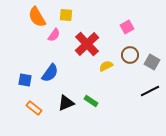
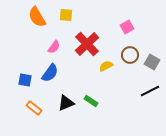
pink semicircle: moved 12 px down
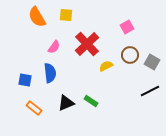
blue semicircle: rotated 42 degrees counterclockwise
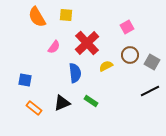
red cross: moved 1 px up
blue semicircle: moved 25 px right
black triangle: moved 4 px left
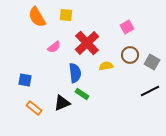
pink semicircle: rotated 16 degrees clockwise
yellow semicircle: rotated 16 degrees clockwise
green rectangle: moved 9 px left, 7 px up
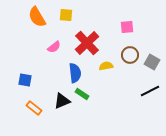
pink square: rotated 24 degrees clockwise
black triangle: moved 2 px up
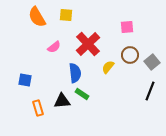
red cross: moved 1 px right, 1 px down
gray square: rotated 21 degrees clockwise
yellow semicircle: moved 2 px right, 1 px down; rotated 40 degrees counterclockwise
black line: rotated 42 degrees counterclockwise
black triangle: rotated 18 degrees clockwise
orange rectangle: moved 4 px right; rotated 35 degrees clockwise
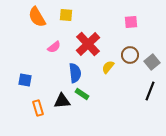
pink square: moved 4 px right, 5 px up
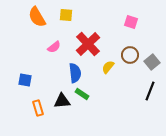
pink square: rotated 24 degrees clockwise
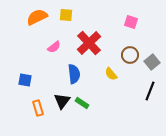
orange semicircle: rotated 95 degrees clockwise
red cross: moved 1 px right, 1 px up
yellow semicircle: moved 3 px right, 7 px down; rotated 80 degrees counterclockwise
blue semicircle: moved 1 px left, 1 px down
green rectangle: moved 9 px down
black triangle: rotated 48 degrees counterclockwise
